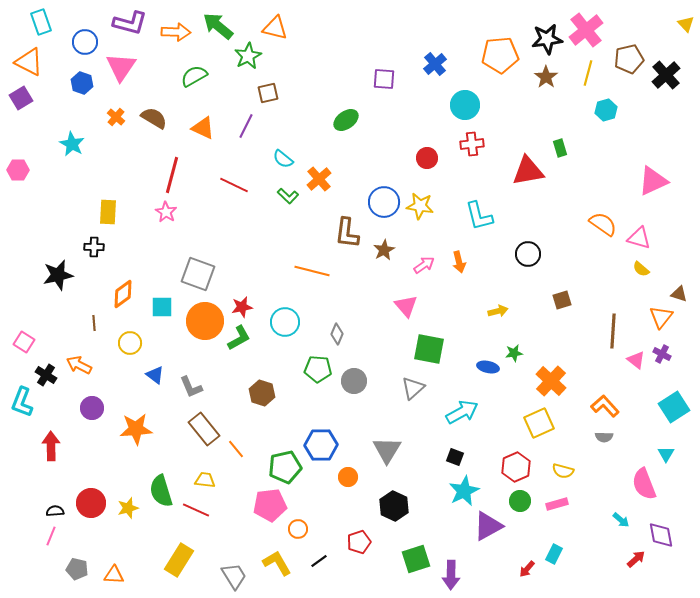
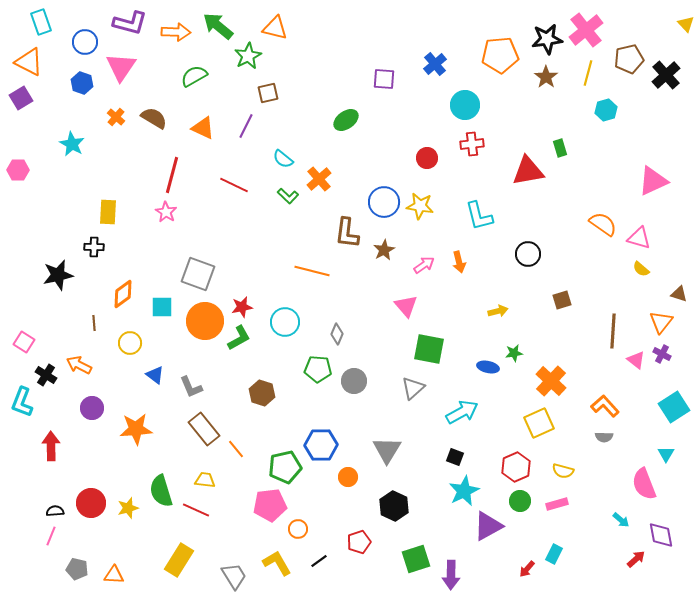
orange triangle at (661, 317): moved 5 px down
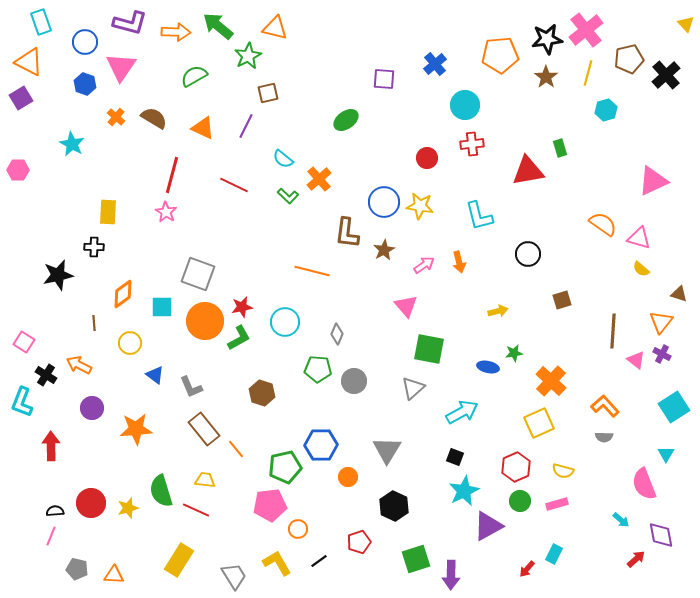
blue hexagon at (82, 83): moved 3 px right, 1 px down
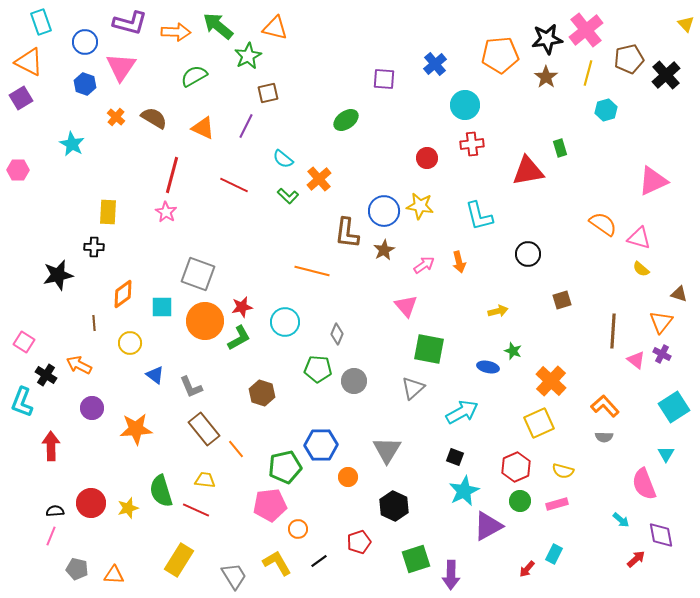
blue circle at (384, 202): moved 9 px down
green star at (514, 353): moved 1 px left, 2 px up; rotated 30 degrees clockwise
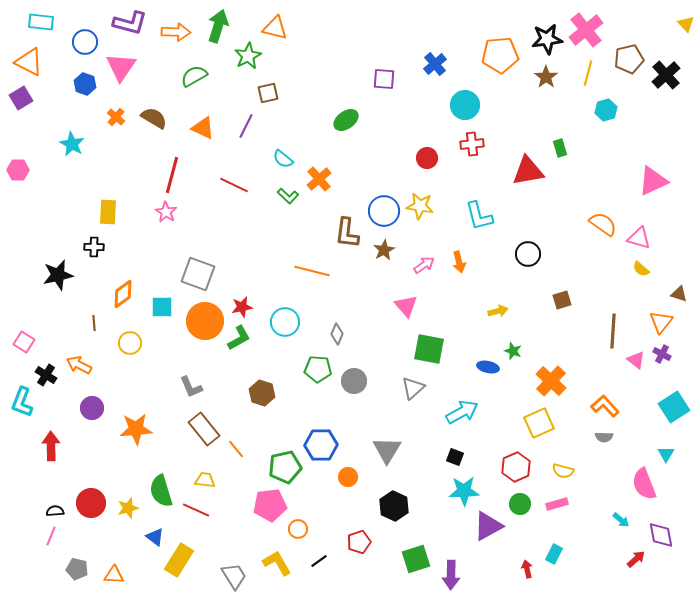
cyan rectangle at (41, 22): rotated 65 degrees counterclockwise
green arrow at (218, 26): rotated 68 degrees clockwise
blue triangle at (155, 375): moved 162 px down
cyan star at (464, 491): rotated 24 degrees clockwise
green circle at (520, 501): moved 3 px down
red arrow at (527, 569): rotated 126 degrees clockwise
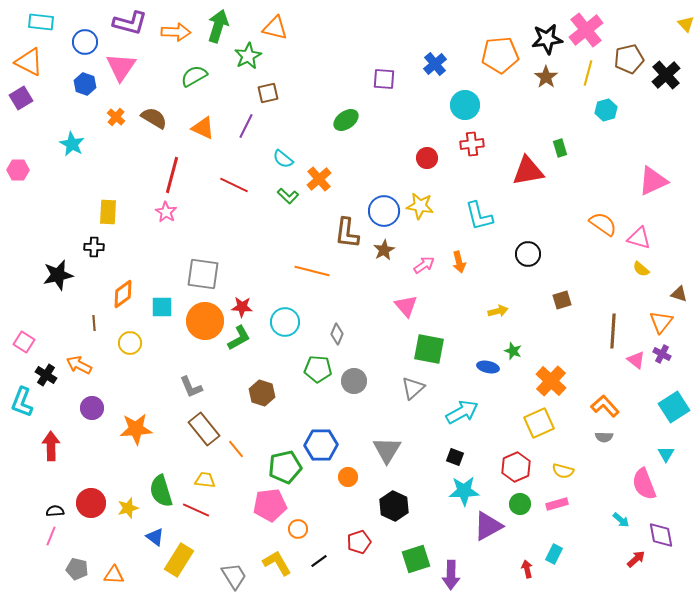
gray square at (198, 274): moved 5 px right; rotated 12 degrees counterclockwise
red star at (242, 307): rotated 15 degrees clockwise
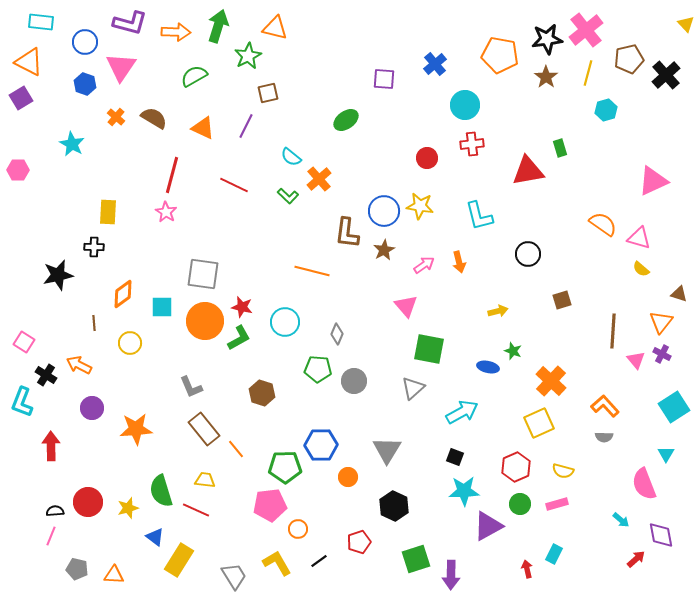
orange pentagon at (500, 55): rotated 15 degrees clockwise
cyan semicircle at (283, 159): moved 8 px right, 2 px up
red star at (242, 307): rotated 10 degrees clockwise
pink triangle at (636, 360): rotated 12 degrees clockwise
green pentagon at (285, 467): rotated 12 degrees clockwise
red circle at (91, 503): moved 3 px left, 1 px up
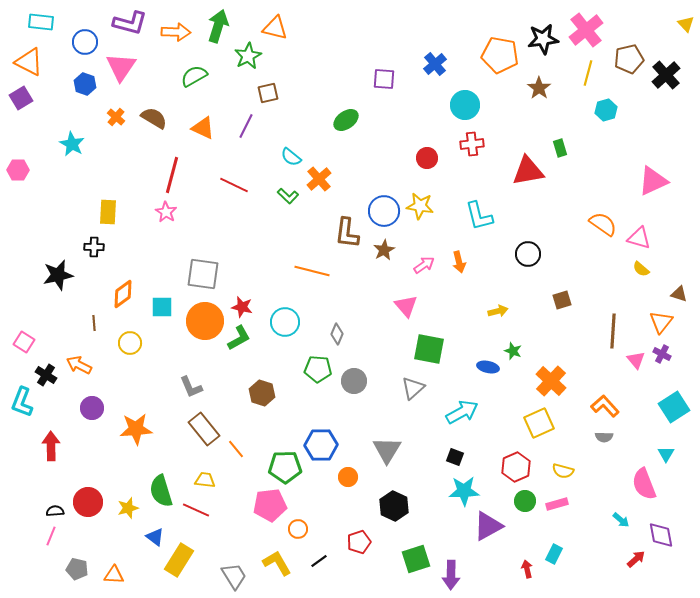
black star at (547, 39): moved 4 px left
brown star at (546, 77): moved 7 px left, 11 px down
green circle at (520, 504): moved 5 px right, 3 px up
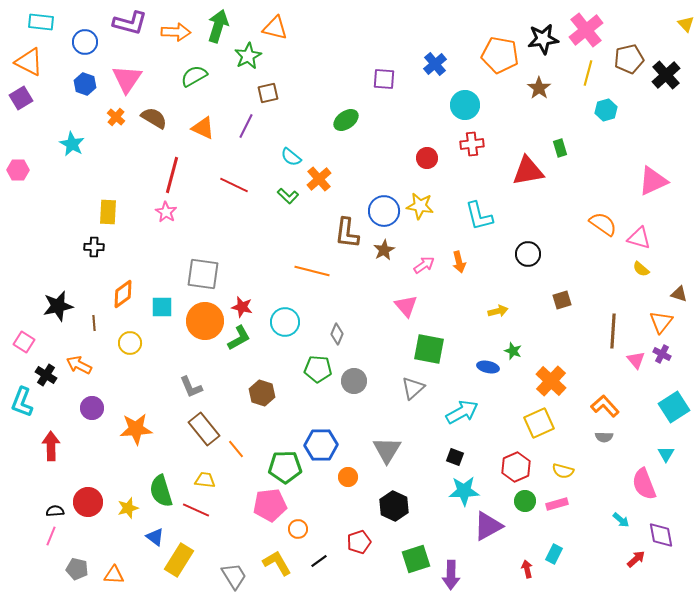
pink triangle at (121, 67): moved 6 px right, 12 px down
black star at (58, 275): moved 31 px down
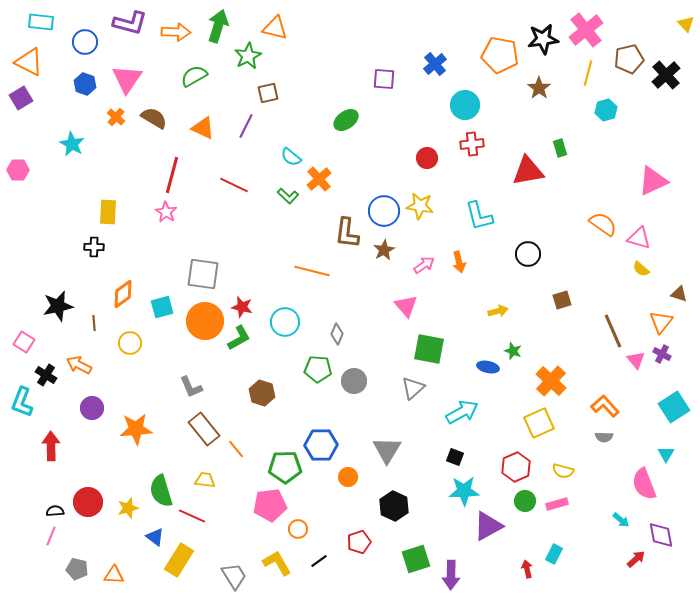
cyan square at (162, 307): rotated 15 degrees counterclockwise
brown line at (613, 331): rotated 28 degrees counterclockwise
red line at (196, 510): moved 4 px left, 6 px down
